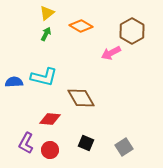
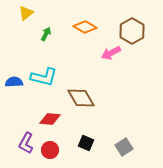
yellow triangle: moved 21 px left
orange diamond: moved 4 px right, 1 px down
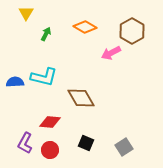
yellow triangle: rotated 21 degrees counterclockwise
blue semicircle: moved 1 px right
red diamond: moved 3 px down
purple L-shape: moved 1 px left
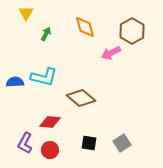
orange diamond: rotated 45 degrees clockwise
brown diamond: rotated 20 degrees counterclockwise
black square: moved 3 px right; rotated 14 degrees counterclockwise
gray square: moved 2 px left, 4 px up
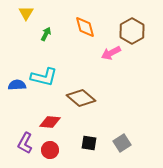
blue semicircle: moved 2 px right, 3 px down
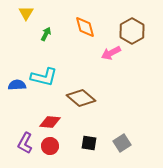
red circle: moved 4 px up
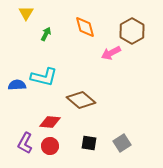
brown diamond: moved 2 px down
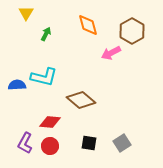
orange diamond: moved 3 px right, 2 px up
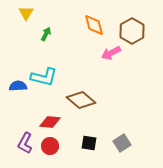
orange diamond: moved 6 px right
blue semicircle: moved 1 px right, 1 px down
